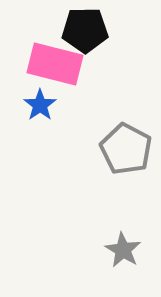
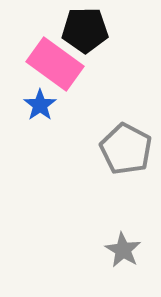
pink rectangle: rotated 22 degrees clockwise
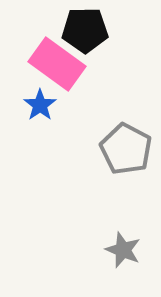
pink rectangle: moved 2 px right
gray star: rotated 9 degrees counterclockwise
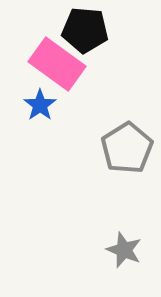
black pentagon: rotated 6 degrees clockwise
gray pentagon: moved 1 px right, 1 px up; rotated 12 degrees clockwise
gray star: moved 1 px right
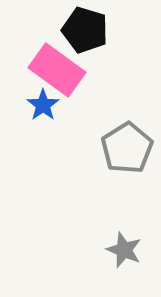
black pentagon: rotated 12 degrees clockwise
pink rectangle: moved 6 px down
blue star: moved 3 px right
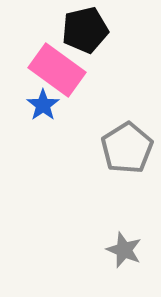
black pentagon: rotated 30 degrees counterclockwise
